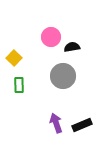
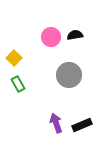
black semicircle: moved 3 px right, 12 px up
gray circle: moved 6 px right, 1 px up
green rectangle: moved 1 px left, 1 px up; rotated 28 degrees counterclockwise
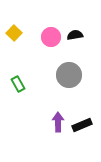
yellow square: moved 25 px up
purple arrow: moved 2 px right, 1 px up; rotated 18 degrees clockwise
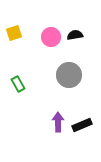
yellow square: rotated 28 degrees clockwise
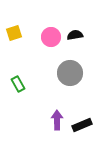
gray circle: moved 1 px right, 2 px up
purple arrow: moved 1 px left, 2 px up
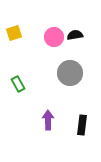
pink circle: moved 3 px right
purple arrow: moved 9 px left
black rectangle: rotated 60 degrees counterclockwise
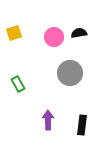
black semicircle: moved 4 px right, 2 px up
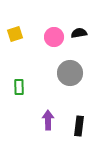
yellow square: moved 1 px right, 1 px down
green rectangle: moved 1 px right, 3 px down; rotated 28 degrees clockwise
black rectangle: moved 3 px left, 1 px down
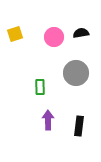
black semicircle: moved 2 px right
gray circle: moved 6 px right
green rectangle: moved 21 px right
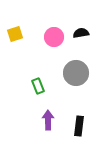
green rectangle: moved 2 px left, 1 px up; rotated 21 degrees counterclockwise
